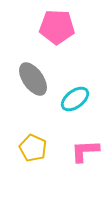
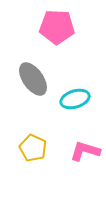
cyan ellipse: rotated 20 degrees clockwise
pink L-shape: rotated 20 degrees clockwise
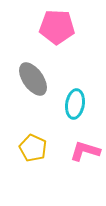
cyan ellipse: moved 5 px down; rotated 64 degrees counterclockwise
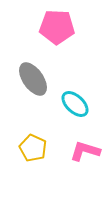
cyan ellipse: rotated 56 degrees counterclockwise
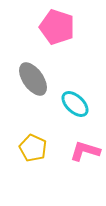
pink pentagon: rotated 16 degrees clockwise
